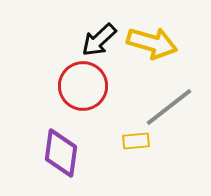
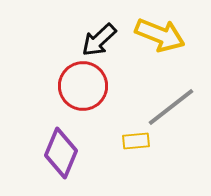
yellow arrow: moved 8 px right, 8 px up; rotated 6 degrees clockwise
gray line: moved 2 px right
purple diamond: rotated 15 degrees clockwise
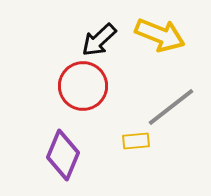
purple diamond: moved 2 px right, 2 px down
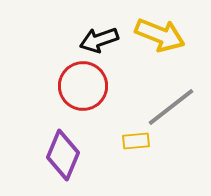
black arrow: rotated 24 degrees clockwise
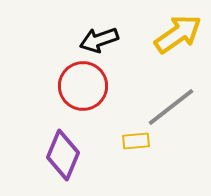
yellow arrow: moved 18 px right, 1 px up; rotated 57 degrees counterclockwise
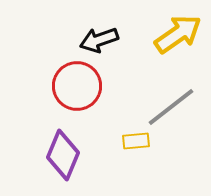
red circle: moved 6 px left
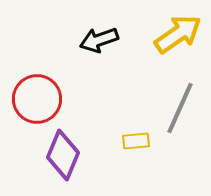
red circle: moved 40 px left, 13 px down
gray line: moved 9 px right, 1 px down; rotated 28 degrees counterclockwise
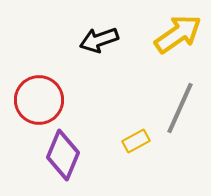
red circle: moved 2 px right, 1 px down
yellow rectangle: rotated 24 degrees counterclockwise
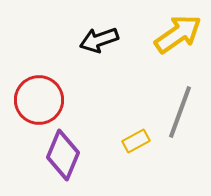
gray line: moved 4 px down; rotated 4 degrees counterclockwise
